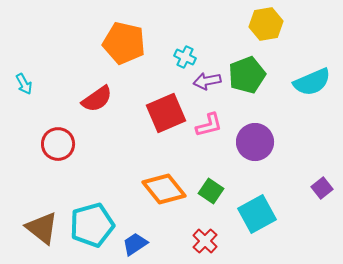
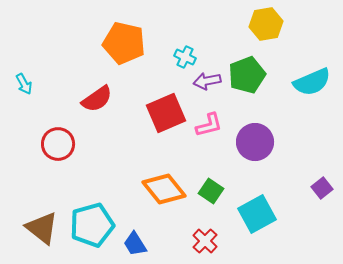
blue trapezoid: rotated 88 degrees counterclockwise
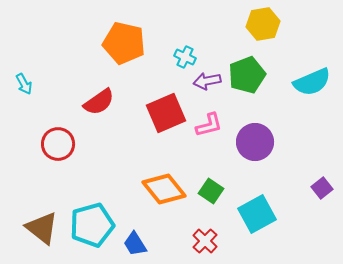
yellow hexagon: moved 3 px left
red semicircle: moved 2 px right, 3 px down
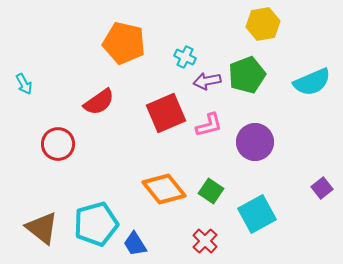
cyan pentagon: moved 4 px right, 1 px up
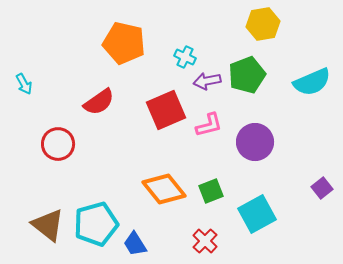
red square: moved 3 px up
green square: rotated 35 degrees clockwise
brown triangle: moved 6 px right, 3 px up
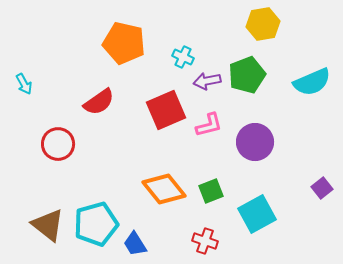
cyan cross: moved 2 px left
red cross: rotated 25 degrees counterclockwise
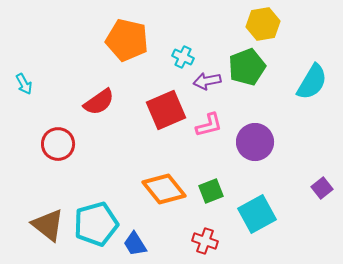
orange pentagon: moved 3 px right, 3 px up
green pentagon: moved 8 px up
cyan semicircle: rotated 36 degrees counterclockwise
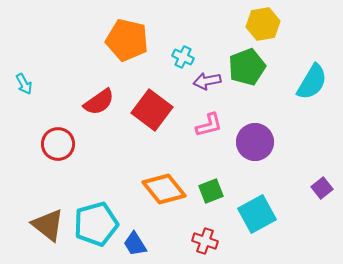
red square: moved 14 px left; rotated 30 degrees counterclockwise
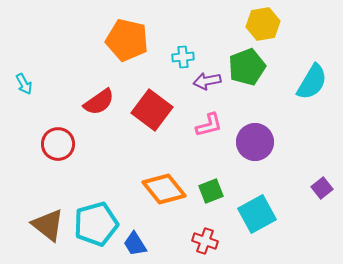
cyan cross: rotated 30 degrees counterclockwise
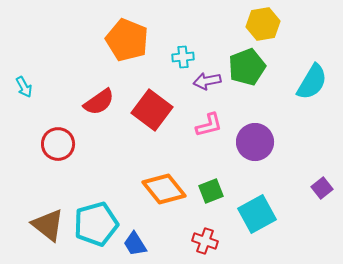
orange pentagon: rotated 9 degrees clockwise
cyan arrow: moved 3 px down
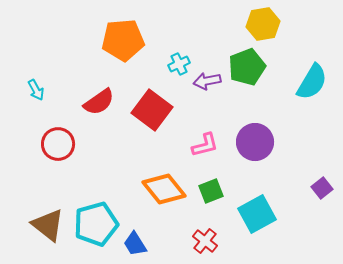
orange pentagon: moved 4 px left; rotated 27 degrees counterclockwise
cyan cross: moved 4 px left, 7 px down; rotated 20 degrees counterclockwise
cyan arrow: moved 12 px right, 3 px down
pink L-shape: moved 4 px left, 20 px down
red cross: rotated 20 degrees clockwise
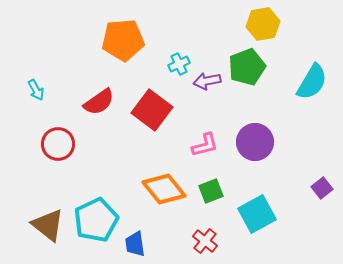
cyan pentagon: moved 4 px up; rotated 9 degrees counterclockwise
blue trapezoid: rotated 24 degrees clockwise
